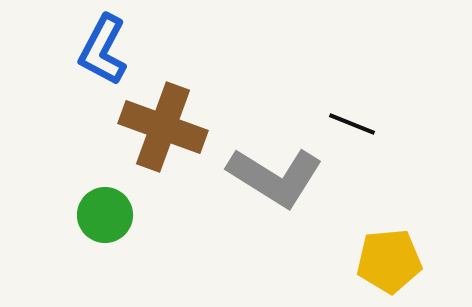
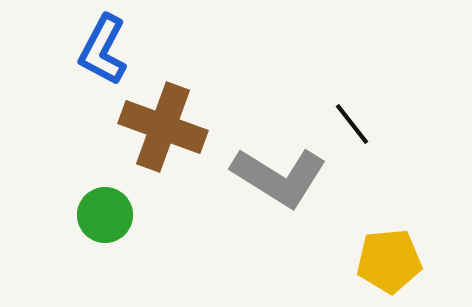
black line: rotated 30 degrees clockwise
gray L-shape: moved 4 px right
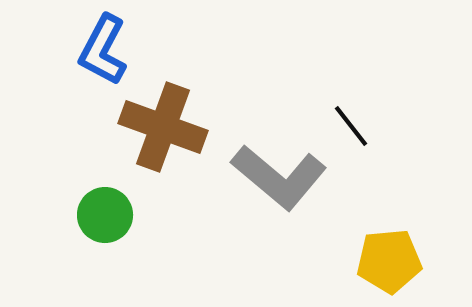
black line: moved 1 px left, 2 px down
gray L-shape: rotated 8 degrees clockwise
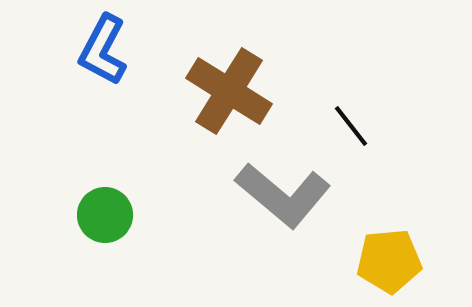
brown cross: moved 66 px right, 36 px up; rotated 12 degrees clockwise
gray L-shape: moved 4 px right, 18 px down
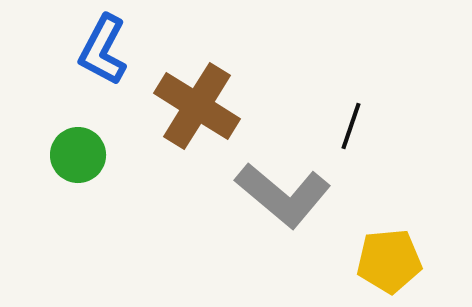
brown cross: moved 32 px left, 15 px down
black line: rotated 57 degrees clockwise
green circle: moved 27 px left, 60 px up
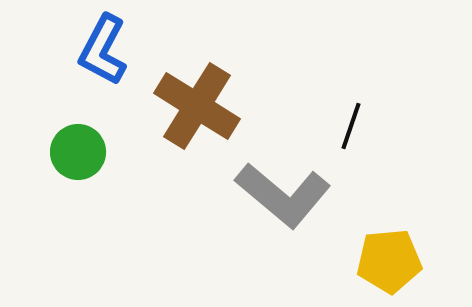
green circle: moved 3 px up
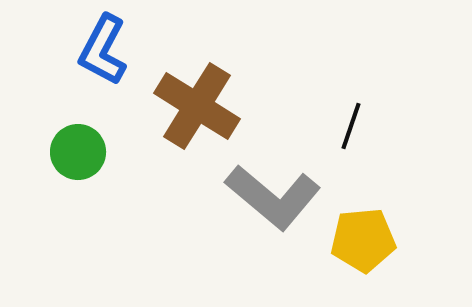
gray L-shape: moved 10 px left, 2 px down
yellow pentagon: moved 26 px left, 21 px up
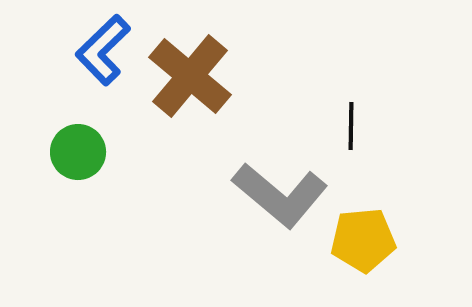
blue L-shape: rotated 18 degrees clockwise
brown cross: moved 7 px left, 30 px up; rotated 8 degrees clockwise
black line: rotated 18 degrees counterclockwise
gray L-shape: moved 7 px right, 2 px up
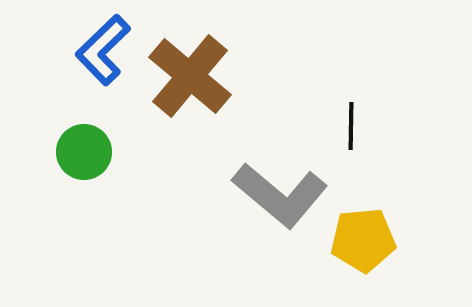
green circle: moved 6 px right
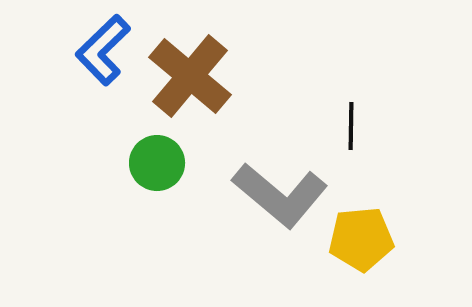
green circle: moved 73 px right, 11 px down
yellow pentagon: moved 2 px left, 1 px up
